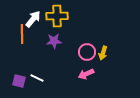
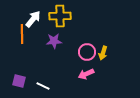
yellow cross: moved 3 px right
white line: moved 6 px right, 8 px down
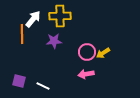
yellow arrow: rotated 40 degrees clockwise
pink arrow: rotated 14 degrees clockwise
